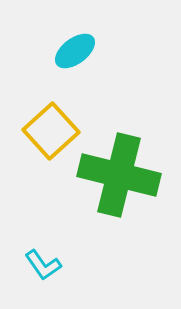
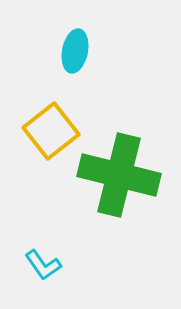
cyan ellipse: rotated 42 degrees counterclockwise
yellow square: rotated 4 degrees clockwise
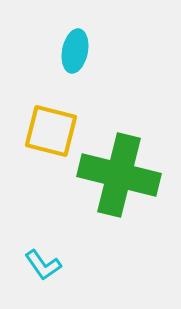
yellow square: rotated 38 degrees counterclockwise
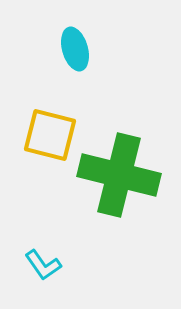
cyan ellipse: moved 2 px up; rotated 27 degrees counterclockwise
yellow square: moved 1 px left, 4 px down
